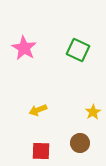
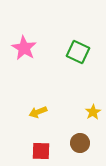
green square: moved 2 px down
yellow arrow: moved 2 px down
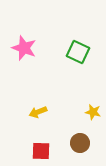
pink star: rotated 10 degrees counterclockwise
yellow star: rotated 28 degrees counterclockwise
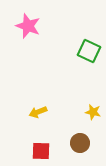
pink star: moved 4 px right, 22 px up
green square: moved 11 px right, 1 px up
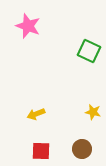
yellow arrow: moved 2 px left, 2 px down
brown circle: moved 2 px right, 6 px down
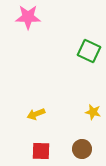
pink star: moved 9 px up; rotated 20 degrees counterclockwise
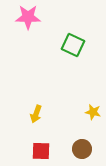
green square: moved 16 px left, 6 px up
yellow arrow: rotated 48 degrees counterclockwise
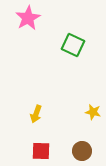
pink star: moved 1 px down; rotated 30 degrees counterclockwise
brown circle: moved 2 px down
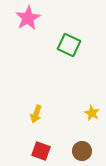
green square: moved 4 px left
yellow star: moved 1 px left, 1 px down; rotated 14 degrees clockwise
red square: rotated 18 degrees clockwise
